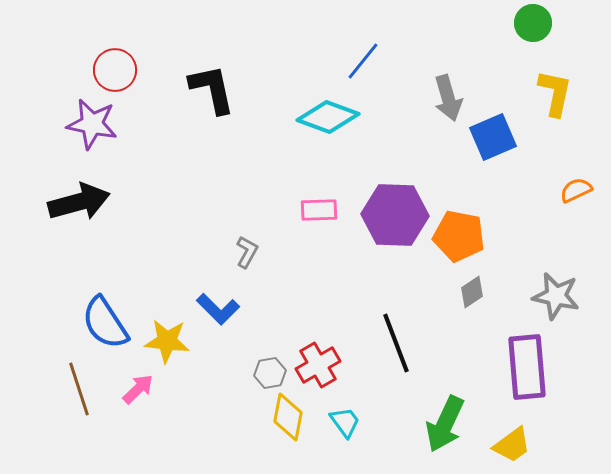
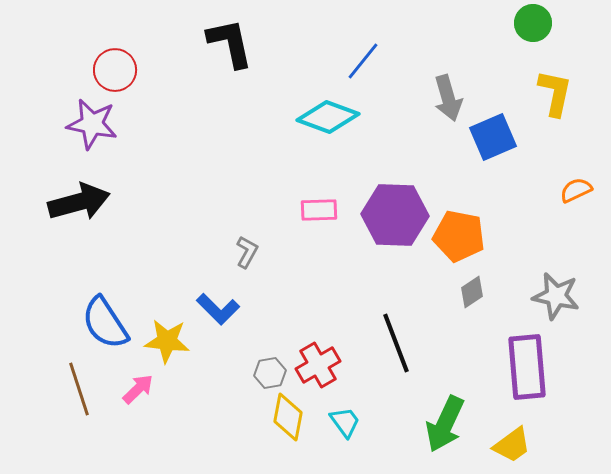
black L-shape: moved 18 px right, 46 px up
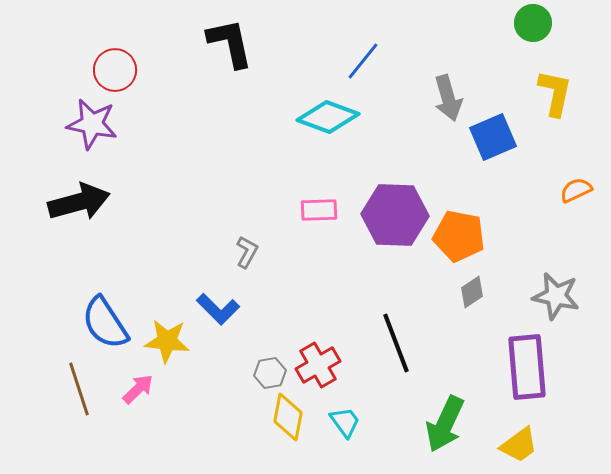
yellow trapezoid: moved 7 px right
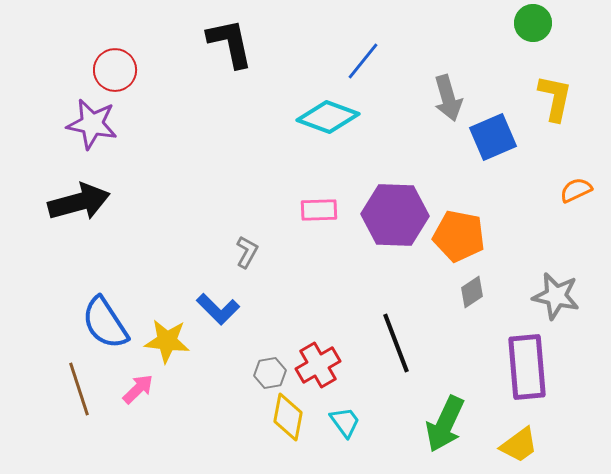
yellow L-shape: moved 5 px down
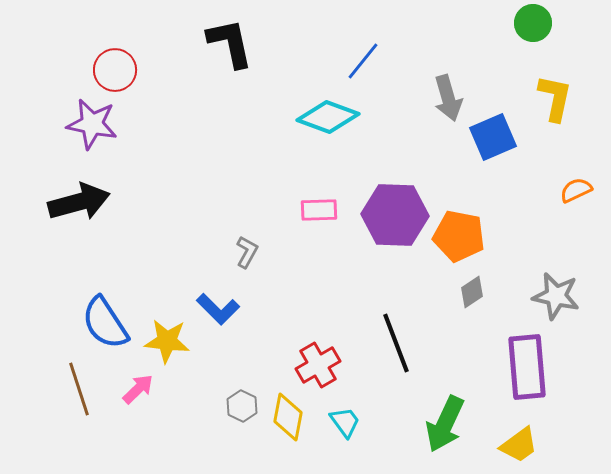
gray hexagon: moved 28 px left, 33 px down; rotated 24 degrees counterclockwise
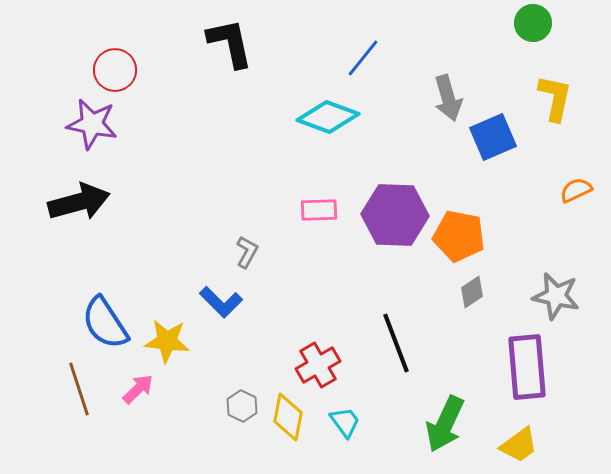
blue line: moved 3 px up
blue L-shape: moved 3 px right, 7 px up
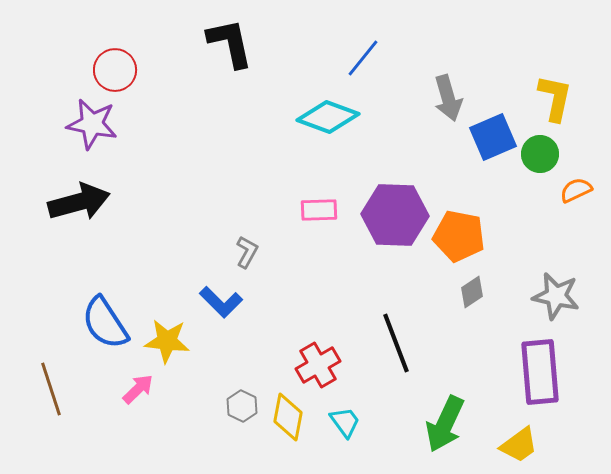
green circle: moved 7 px right, 131 px down
purple rectangle: moved 13 px right, 5 px down
brown line: moved 28 px left
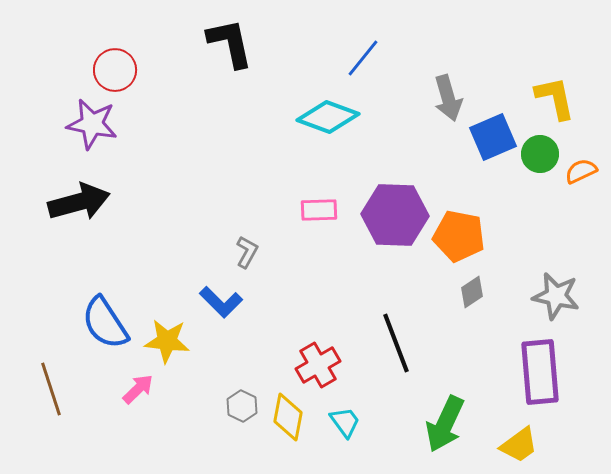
yellow L-shape: rotated 24 degrees counterclockwise
orange semicircle: moved 5 px right, 19 px up
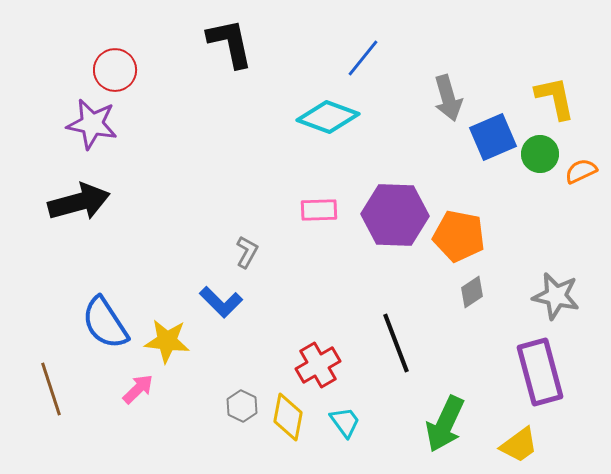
purple rectangle: rotated 10 degrees counterclockwise
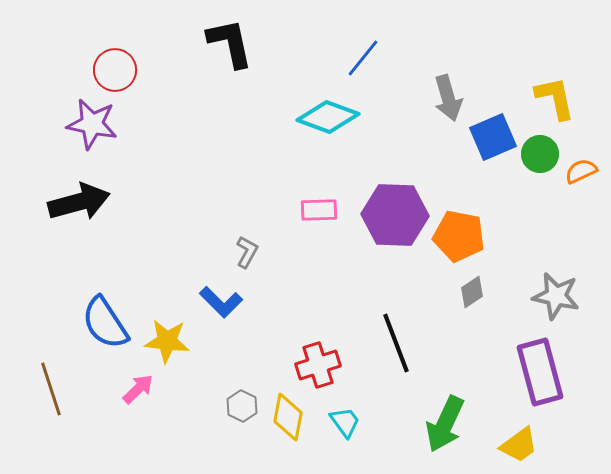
red cross: rotated 12 degrees clockwise
